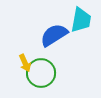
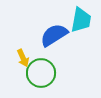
yellow arrow: moved 2 px left, 5 px up
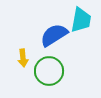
yellow arrow: rotated 18 degrees clockwise
green circle: moved 8 px right, 2 px up
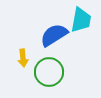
green circle: moved 1 px down
